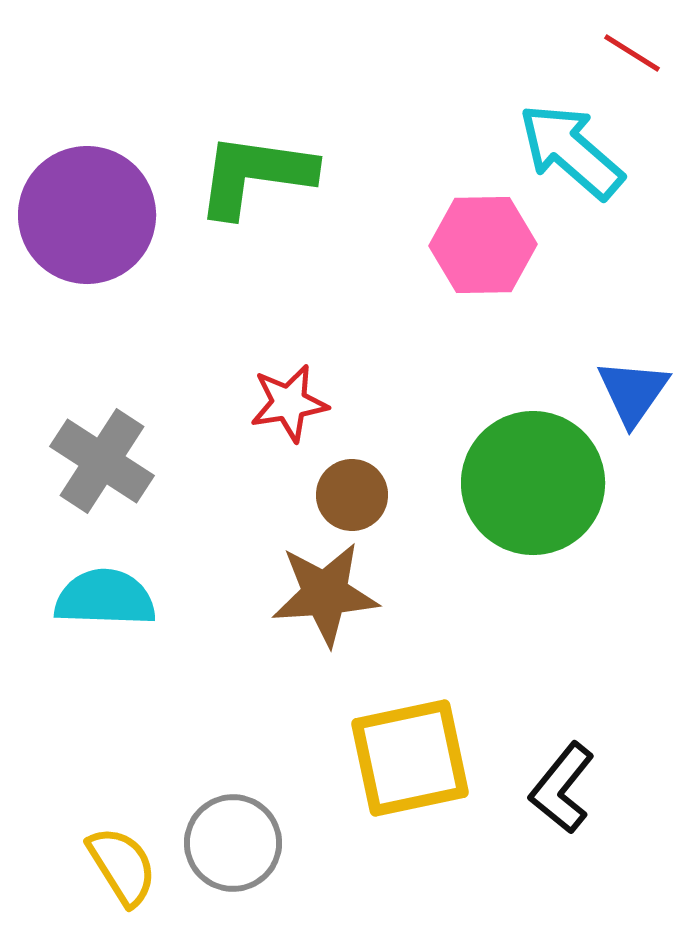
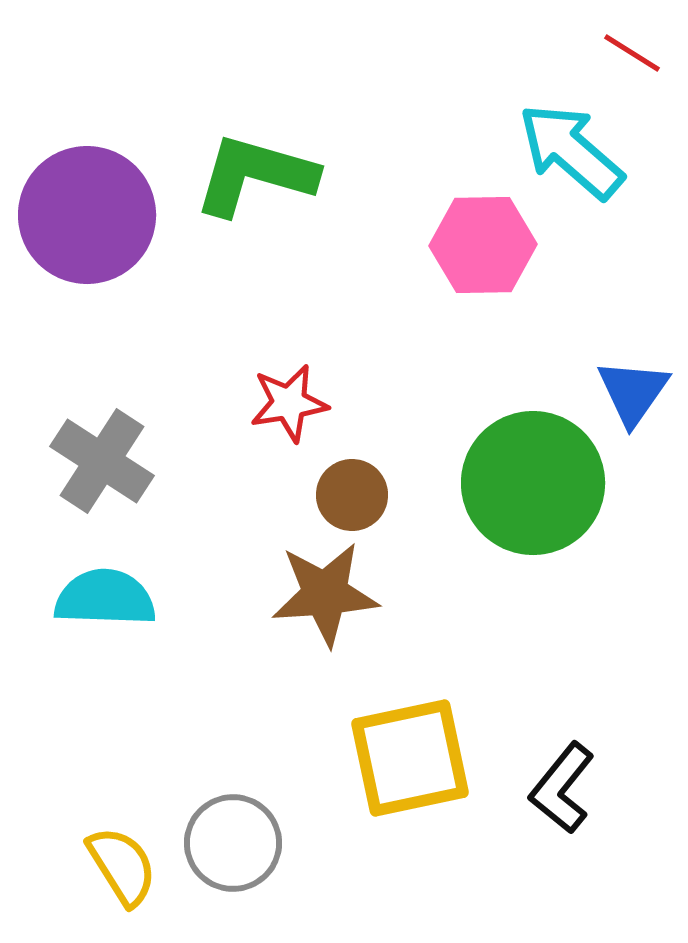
green L-shape: rotated 8 degrees clockwise
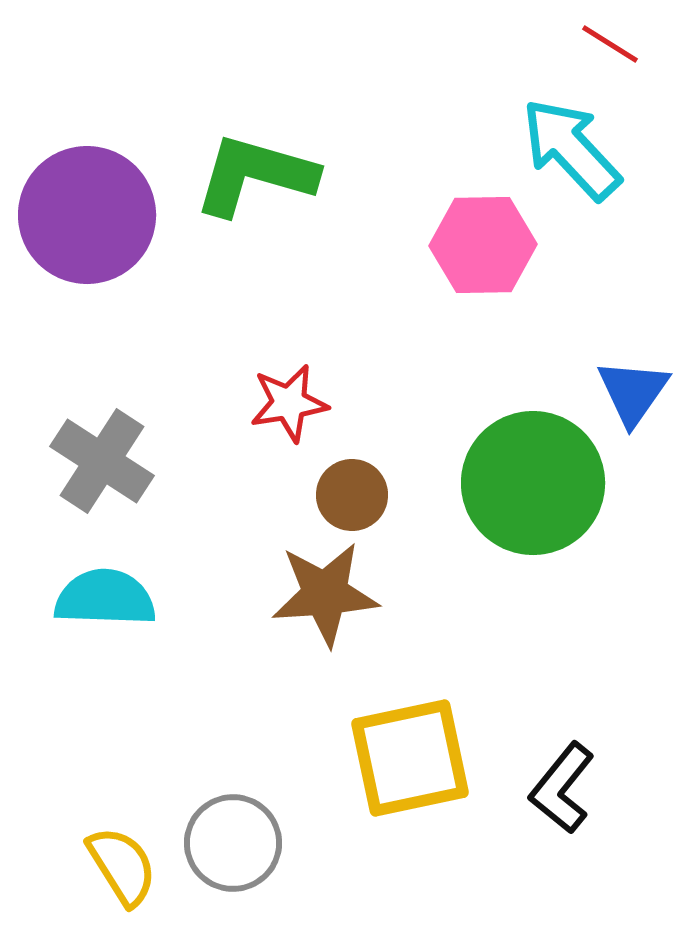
red line: moved 22 px left, 9 px up
cyan arrow: moved 2 px up; rotated 6 degrees clockwise
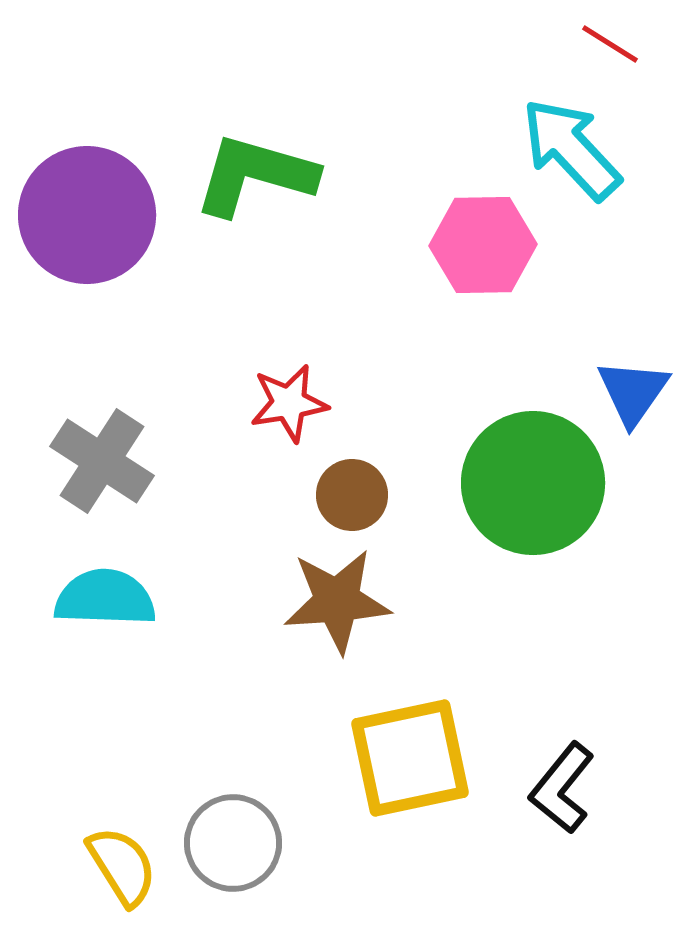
brown star: moved 12 px right, 7 px down
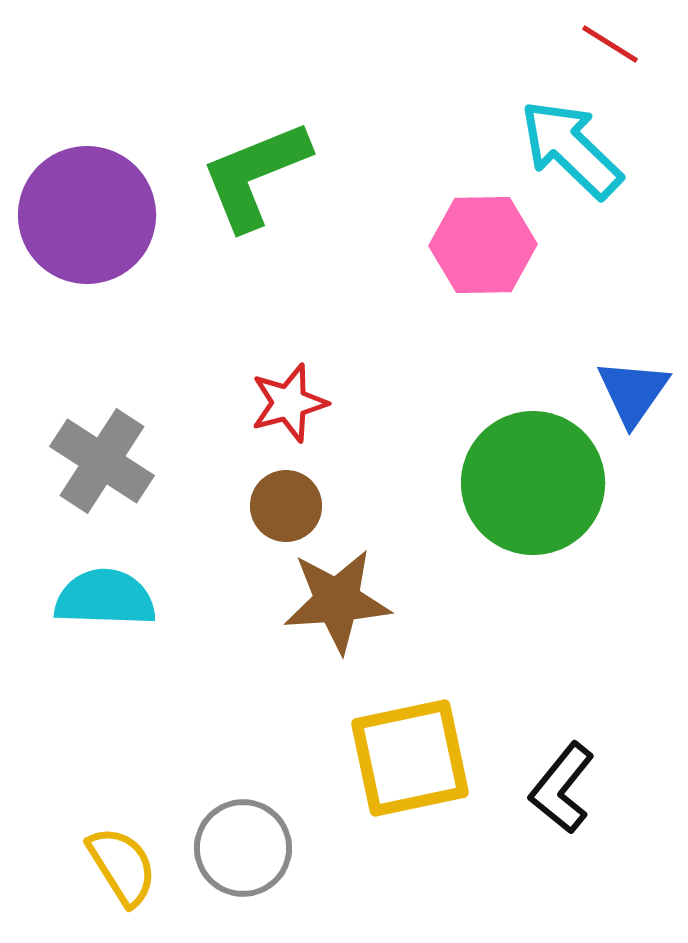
cyan arrow: rotated 3 degrees counterclockwise
green L-shape: rotated 38 degrees counterclockwise
red star: rotated 6 degrees counterclockwise
brown circle: moved 66 px left, 11 px down
gray circle: moved 10 px right, 5 px down
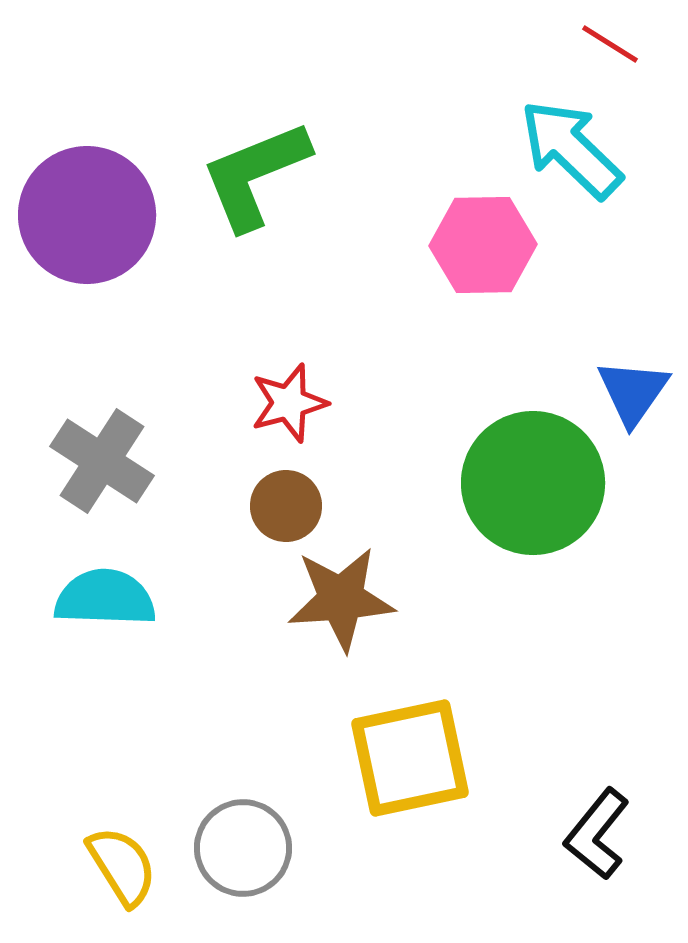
brown star: moved 4 px right, 2 px up
black L-shape: moved 35 px right, 46 px down
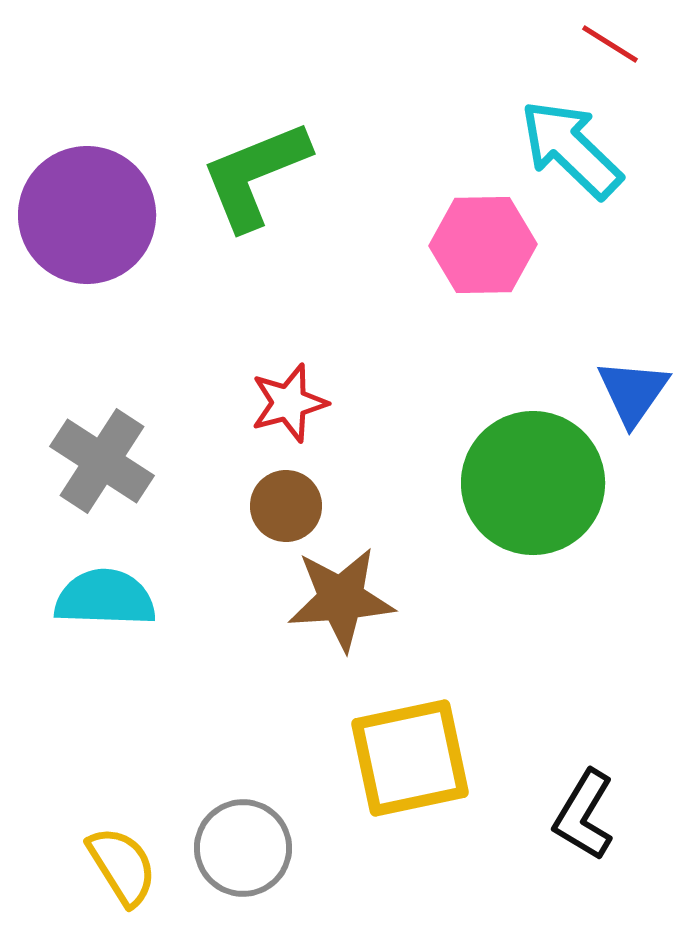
black L-shape: moved 13 px left, 19 px up; rotated 8 degrees counterclockwise
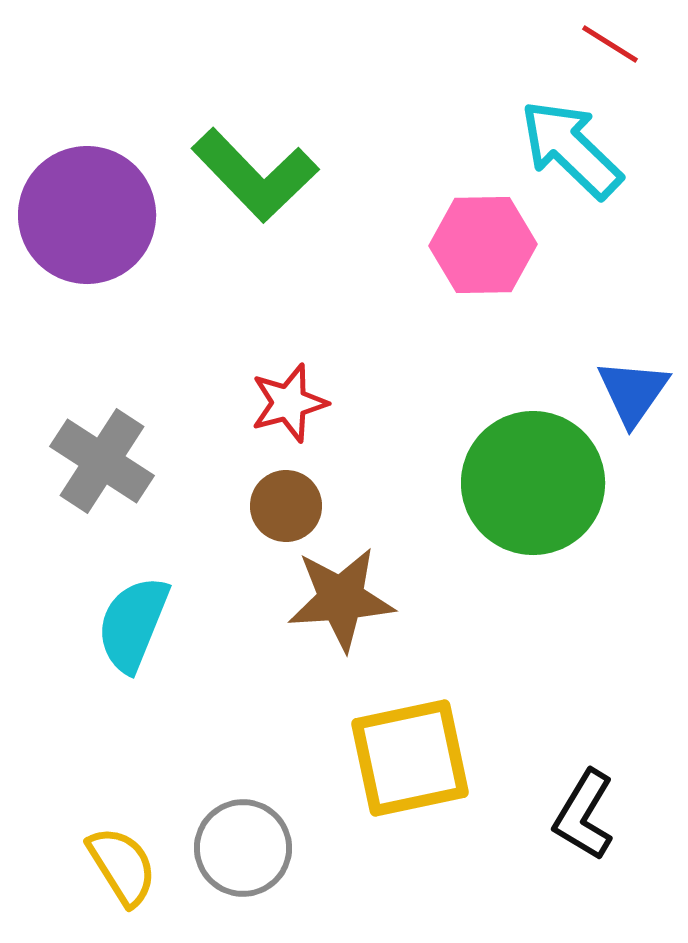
green L-shape: rotated 112 degrees counterclockwise
cyan semicircle: moved 28 px right, 26 px down; rotated 70 degrees counterclockwise
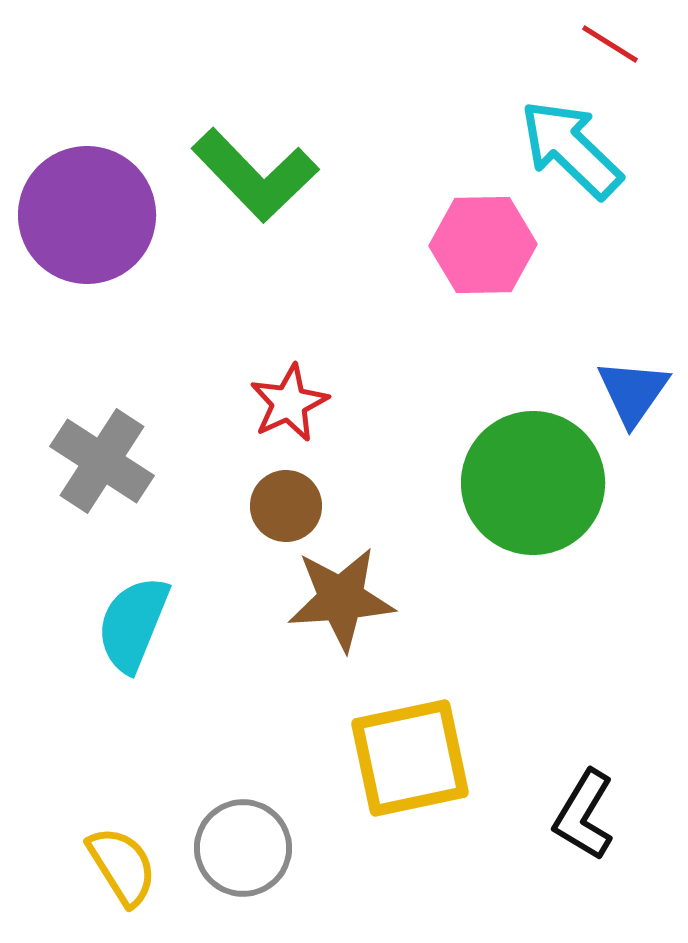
red star: rotated 10 degrees counterclockwise
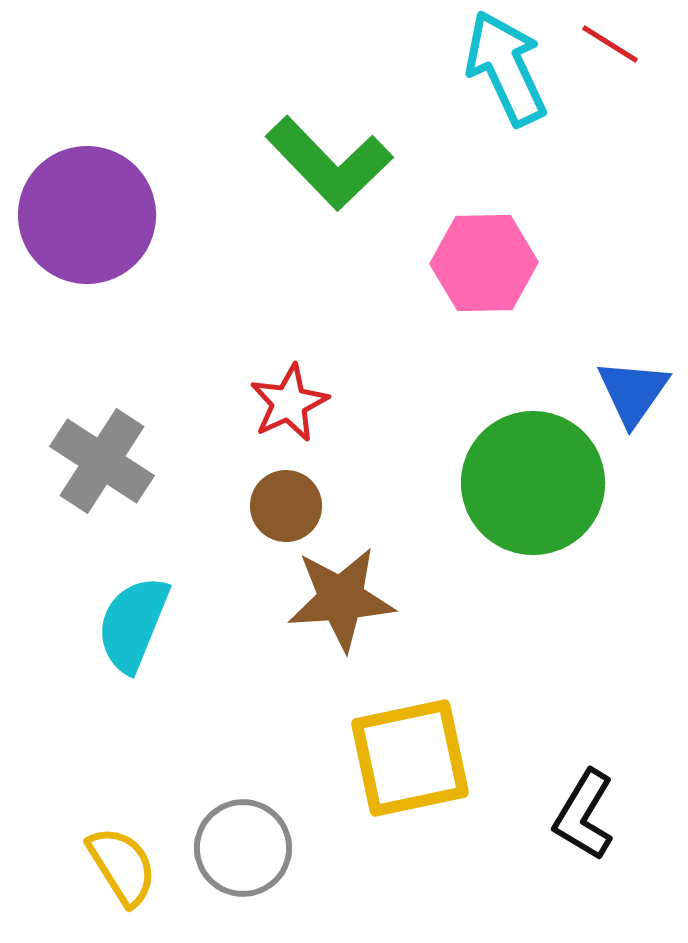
cyan arrow: moved 65 px left, 81 px up; rotated 21 degrees clockwise
green L-shape: moved 74 px right, 12 px up
pink hexagon: moved 1 px right, 18 px down
